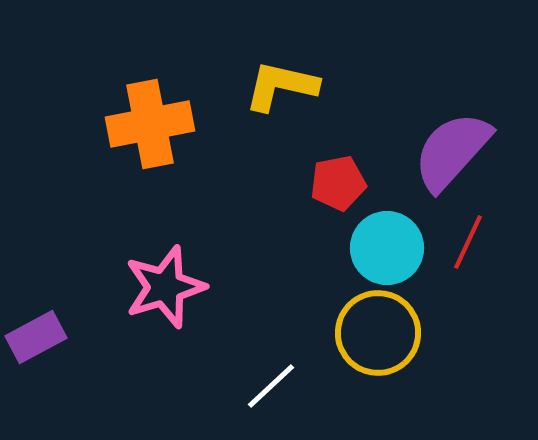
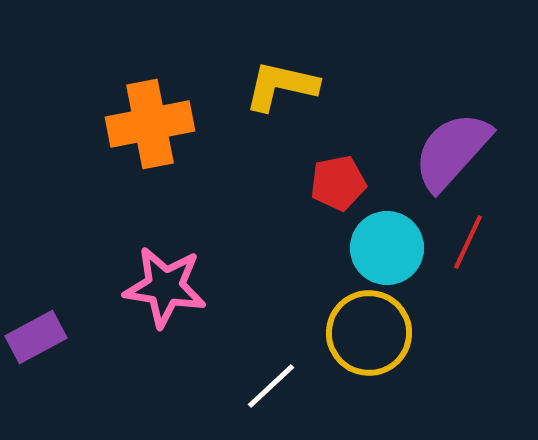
pink star: rotated 26 degrees clockwise
yellow circle: moved 9 px left
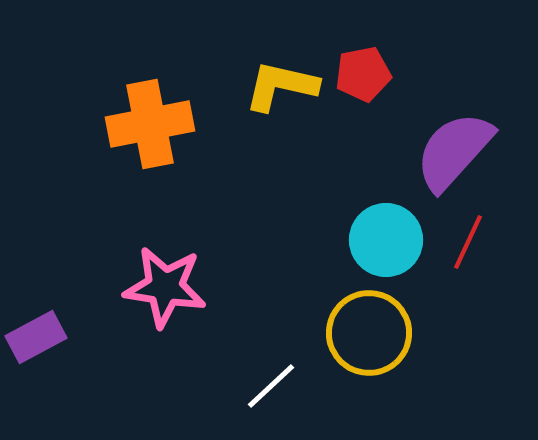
purple semicircle: moved 2 px right
red pentagon: moved 25 px right, 109 px up
cyan circle: moved 1 px left, 8 px up
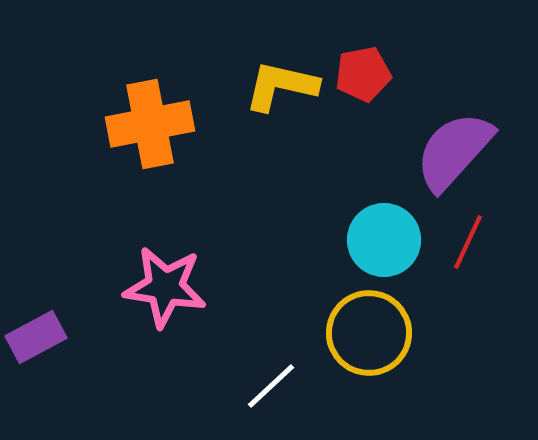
cyan circle: moved 2 px left
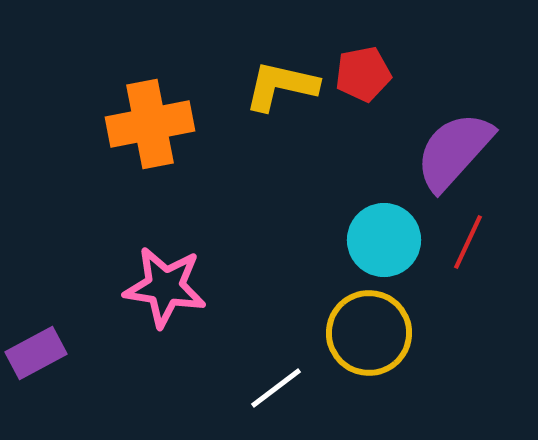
purple rectangle: moved 16 px down
white line: moved 5 px right, 2 px down; rotated 6 degrees clockwise
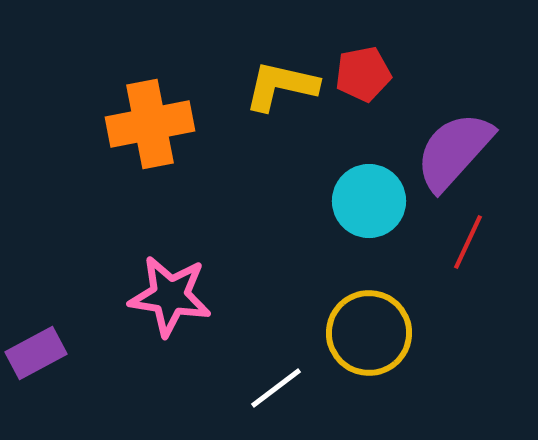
cyan circle: moved 15 px left, 39 px up
pink star: moved 5 px right, 9 px down
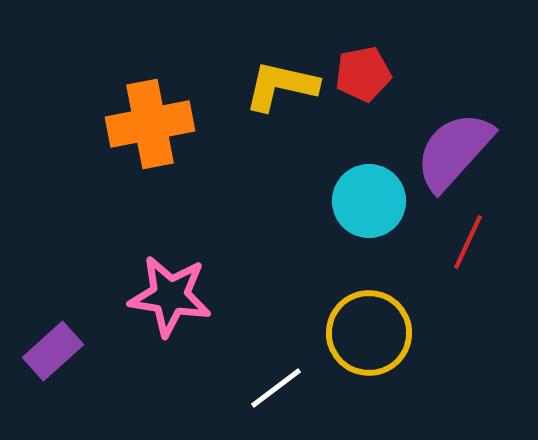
purple rectangle: moved 17 px right, 2 px up; rotated 14 degrees counterclockwise
